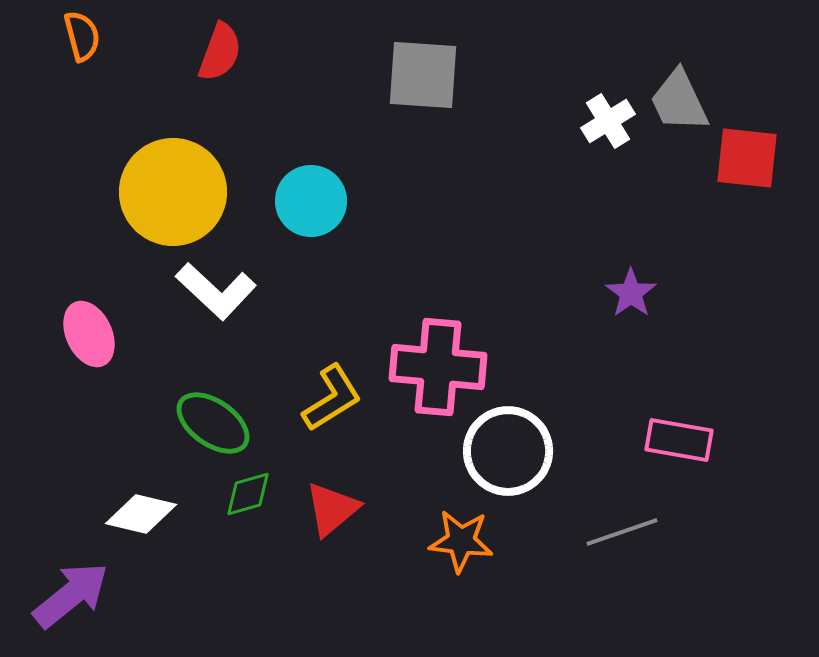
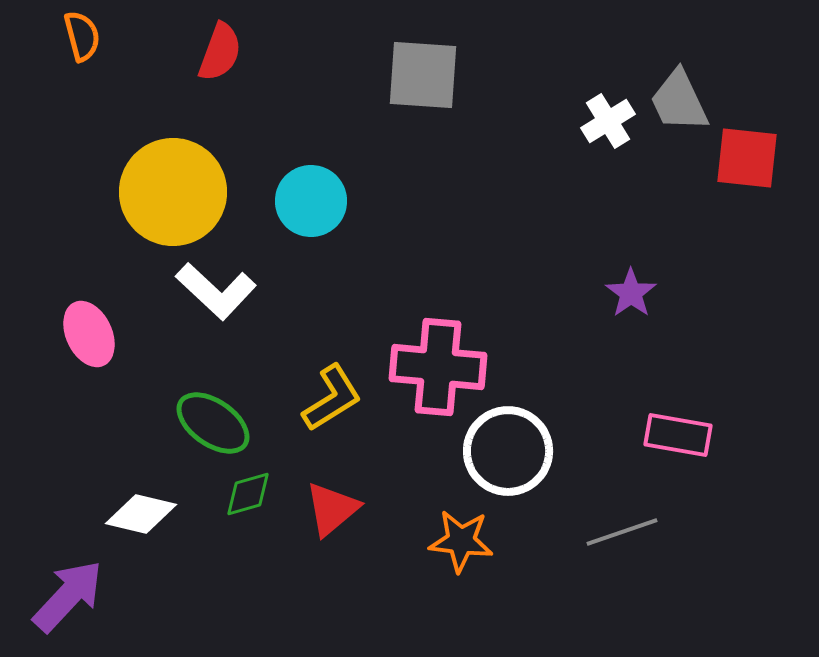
pink rectangle: moved 1 px left, 5 px up
purple arrow: moved 3 px left, 1 px down; rotated 8 degrees counterclockwise
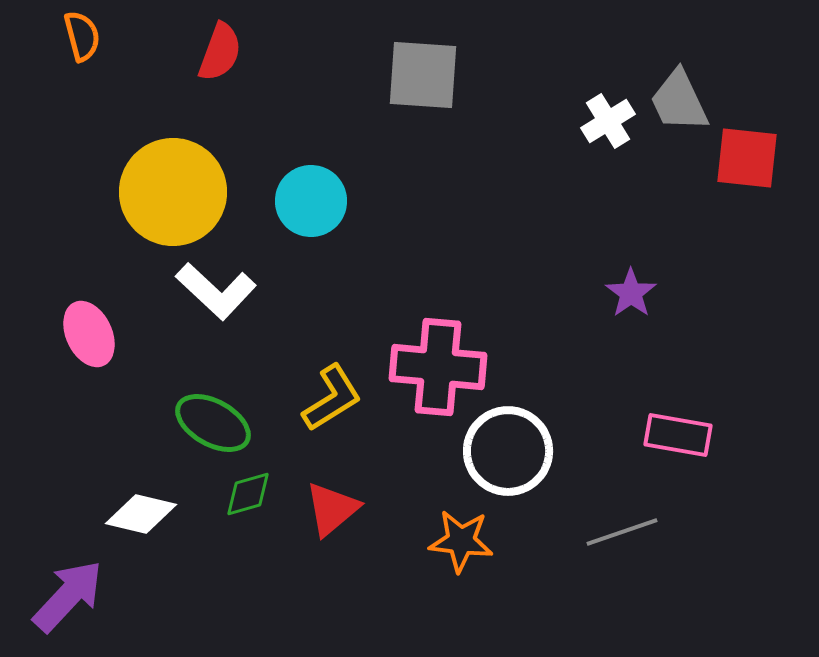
green ellipse: rotated 6 degrees counterclockwise
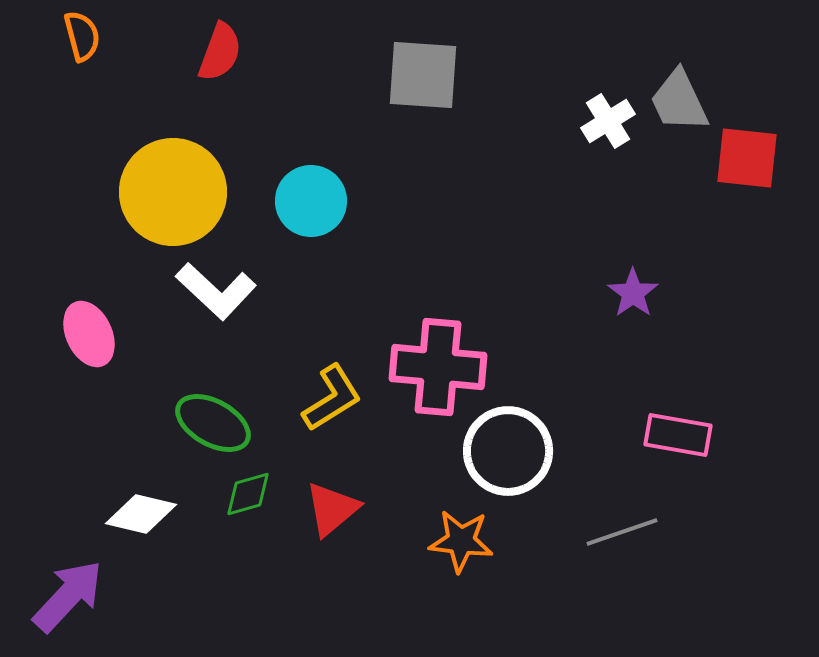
purple star: moved 2 px right
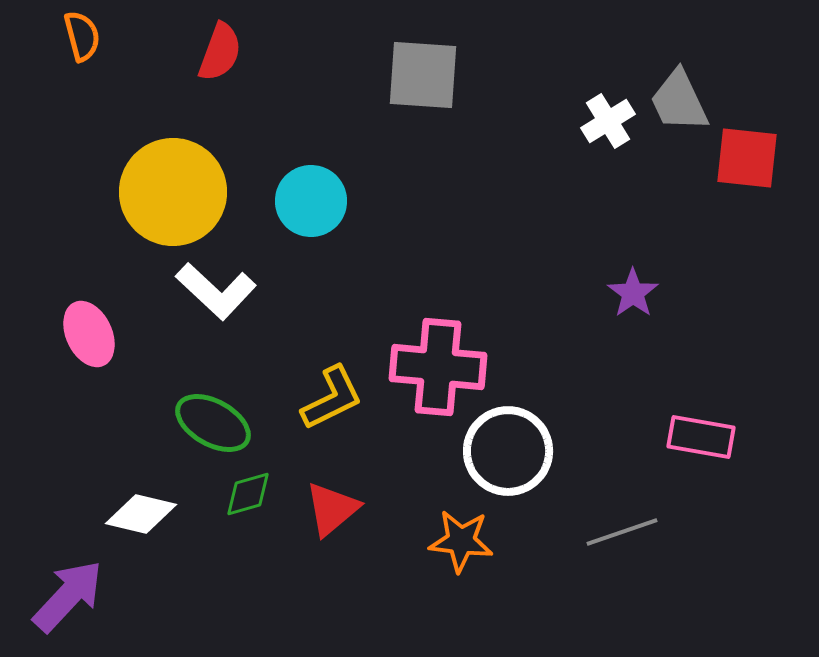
yellow L-shape: rotated 6 degrees clockwise
pink rectangle: moved 23 px right, 2 px down
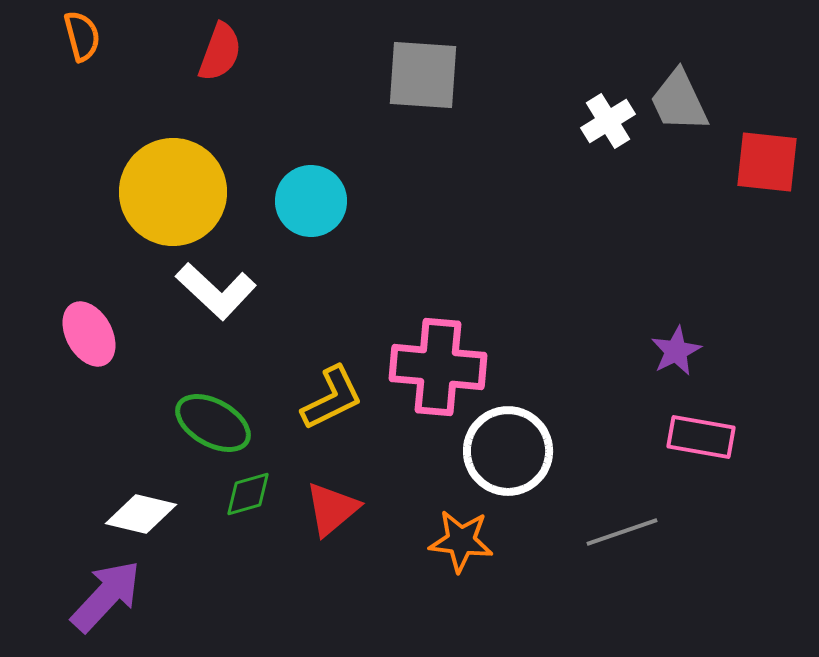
red square: moved 20 px right, 4 px down
purple star: moved 43 px right, 58 px down; rotated 9 degrees clockwise
pink ellipse: rotated 4 degrees counterclockwise
purple arrow: moved 38 px right
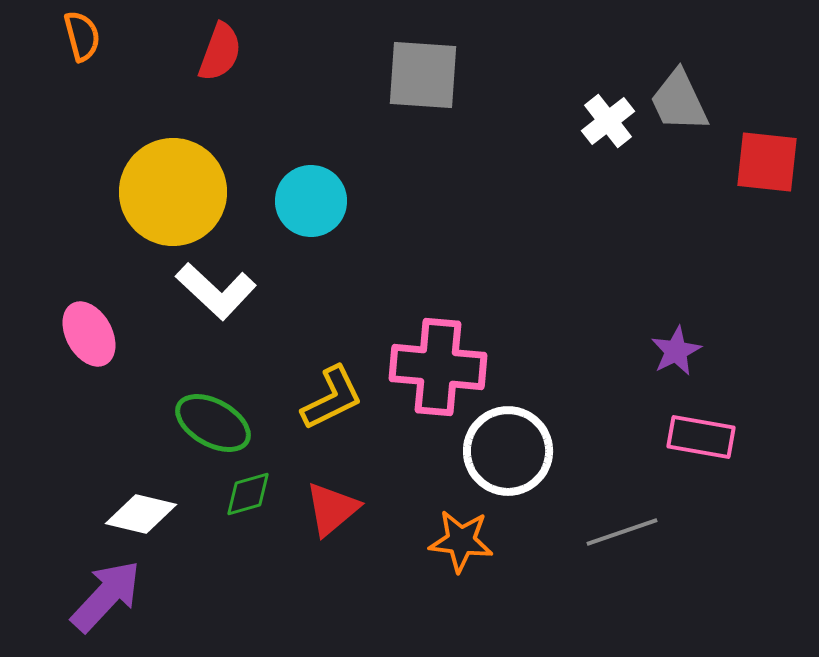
white cross: rotated 6 degrees counterclockwise
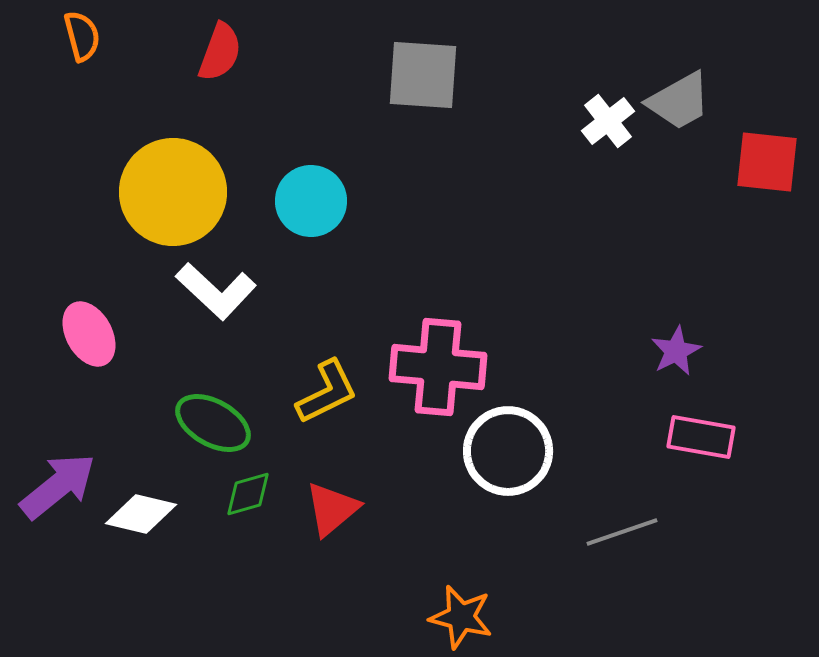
gray trapezoid: rotated 94 degrees counterclockwise
yellow L-shape: moved 5 px left, 6 px up
orange star: moved 76 px down; rotated 8 degrees clockwise
purple arrow: moved 48 px left, 110 px up; rotated 8 degrees clockwise
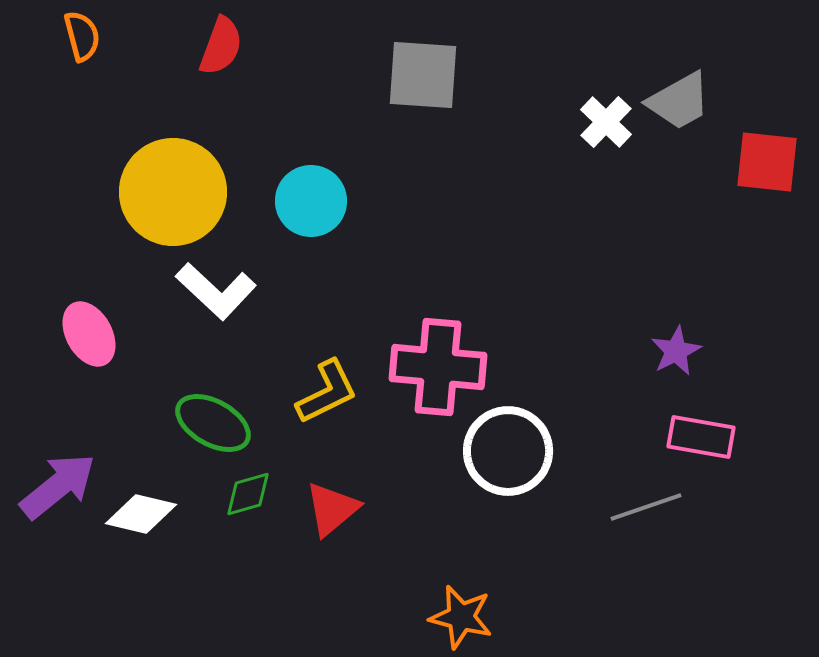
red semicircle: moved 1 px right, 6 px up
white cross: moved 2 px left, 1 px down; rotated 8 degrees counterclockwise
gray line: moved 24 px right, 25 px up
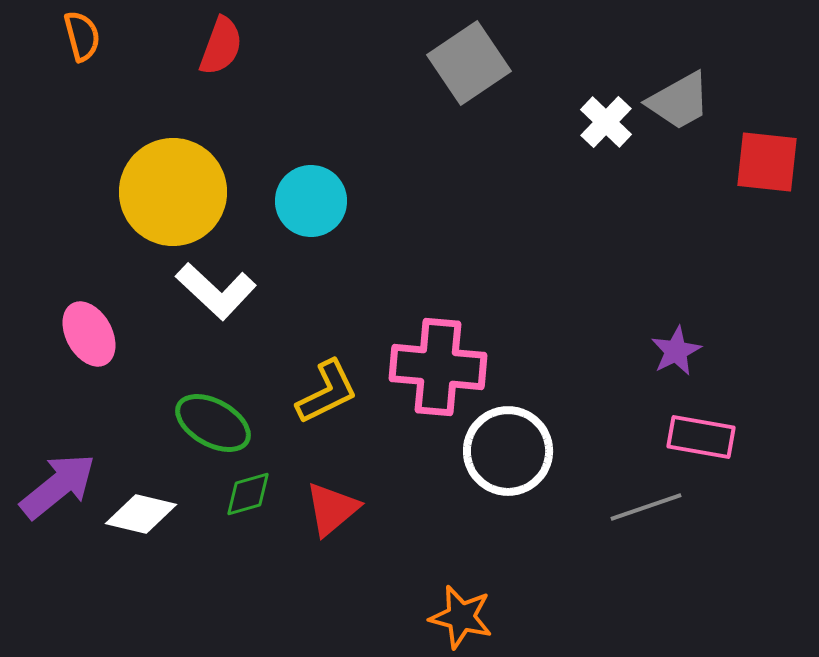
gray square: moved 46 px right, 12 px up; rotated 38 degrees counterclockwise
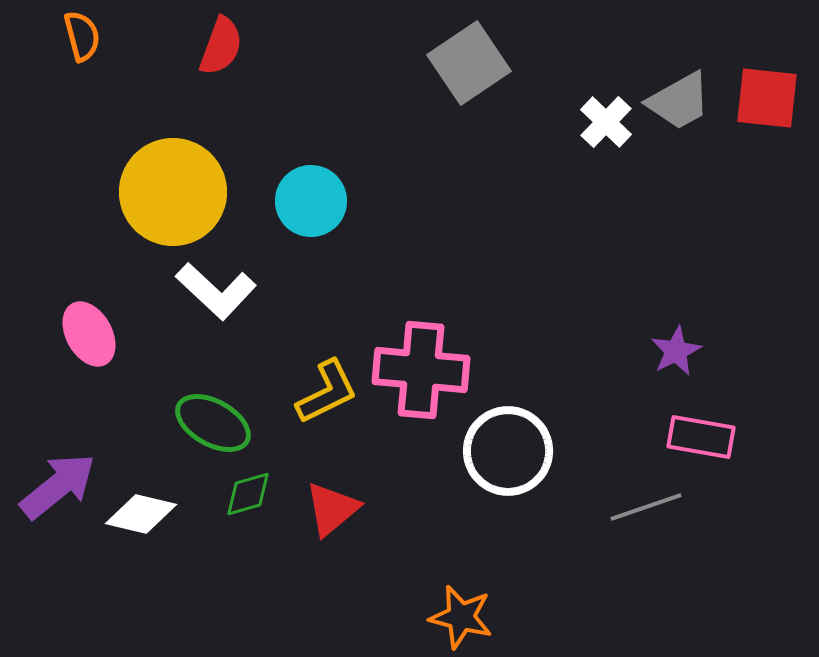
red square: moved 64 px up
pink cross: moved 17 px left, 3 px down
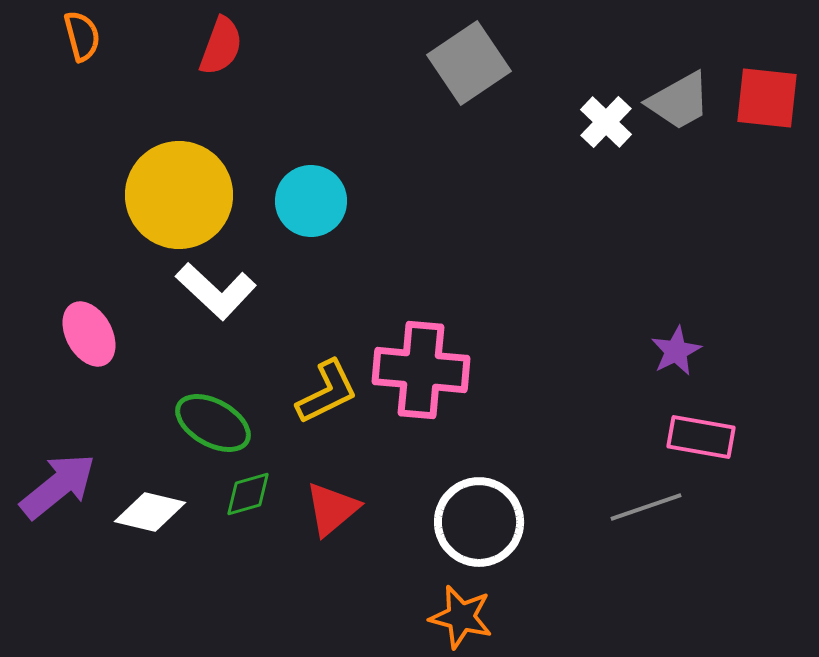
yellow circle: moved 6 px right, 3 px down
white circle: moved 29 px left, 71 px down
white diamond: moved 9 px right, 2 px up
